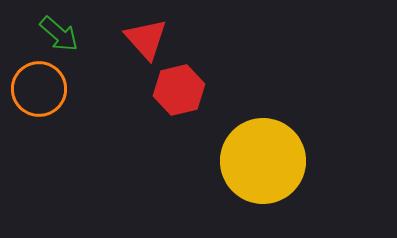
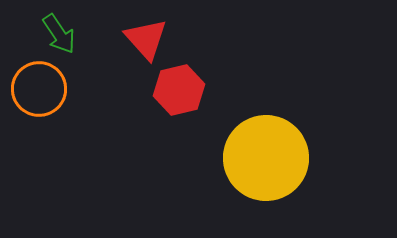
green arrow: rotated 15 degrees clockwise
yellow circle: moved 3 px right, 3 px up
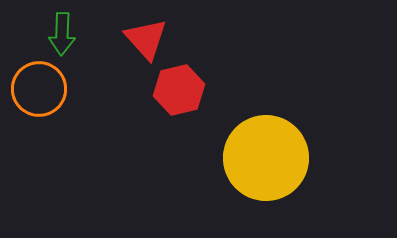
green arrow: moved 3 px right; rotated 36 degrees clockwise
